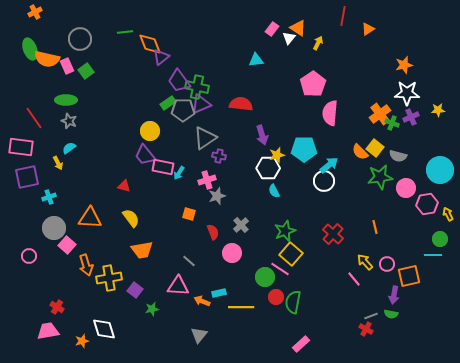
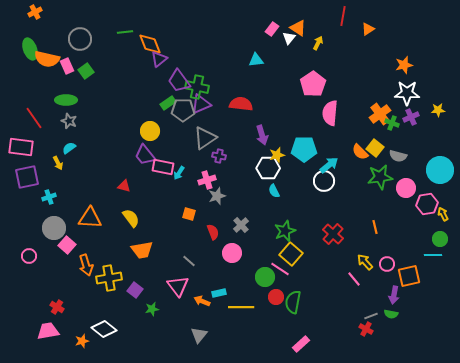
purple triangle at (161, 57): moved 2 px left, 2 px down
yellow arrow at (448, 214): moved 5 px left
pink triangle at (178, 286): rotated 50 degrees clockwise
white diamond at (104, 329): rotated 35 degrees counterclockwise
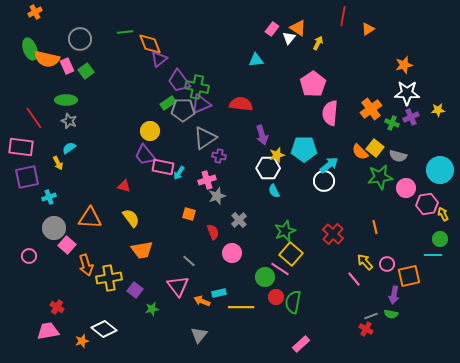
orange cross at (380, 114): moved 9 px left, 5 px up
gray cross at (241, 225): moved 2 px left, 5 px up
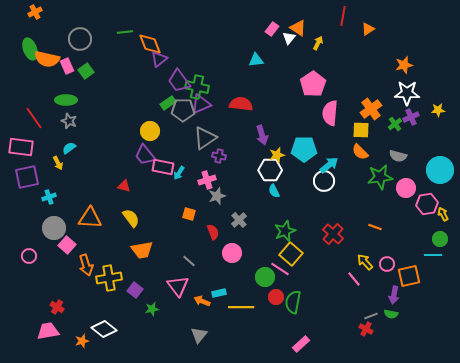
green cross at (392, 123): moved 3 px right, 1 px down; rotated 32 degrees clockwise
yellow square at (375, 148): moved 14 px left, 18 px up; rotated 36 degrees counterclockwise
white hexagon at (268, 168): moved 2 px right, 2 px down
orange line at (375, 227): rotated 56 degrees counterclockwise
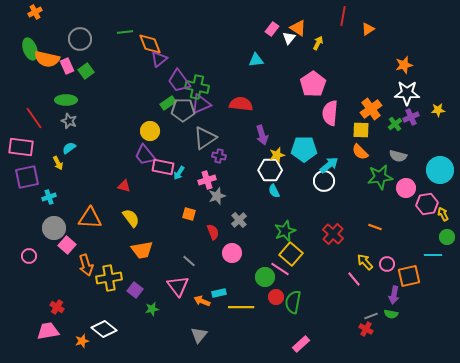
green circle at (440, 239): moved 7 px right, 2 px up
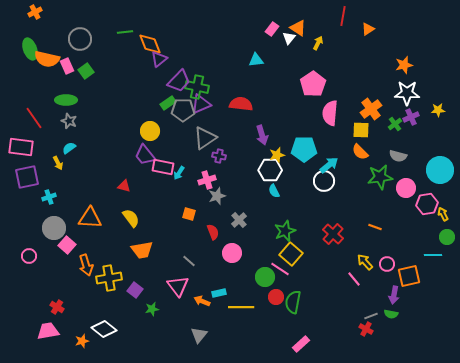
purple trapezoid at (179, 81): rotated 100 degrees counterclockwise
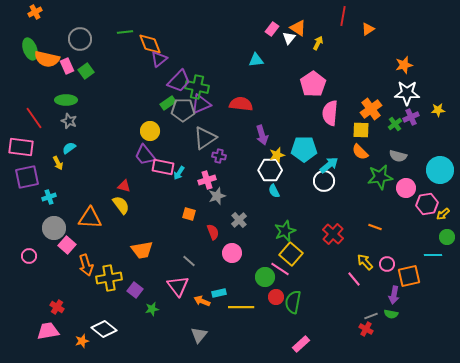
yellow arrow at (443, 214): rotated 104 degrees counterclockwise
yellow semicircle at (131, 218): moved 10 px left, 13 px up
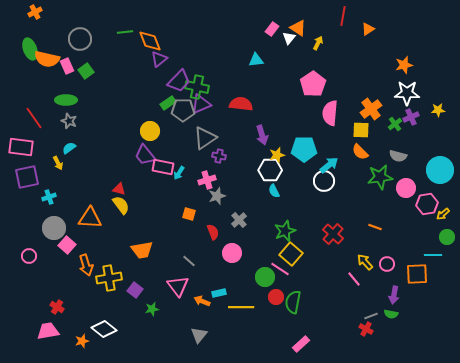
orange diamond at (150, 44): moved 3 px up
red triangle at (124, 186): moved 5 px left, 3 px down
orange square at (409, 276): moved 8 px right, 2 px up; rotated 10 degrees clockwise
